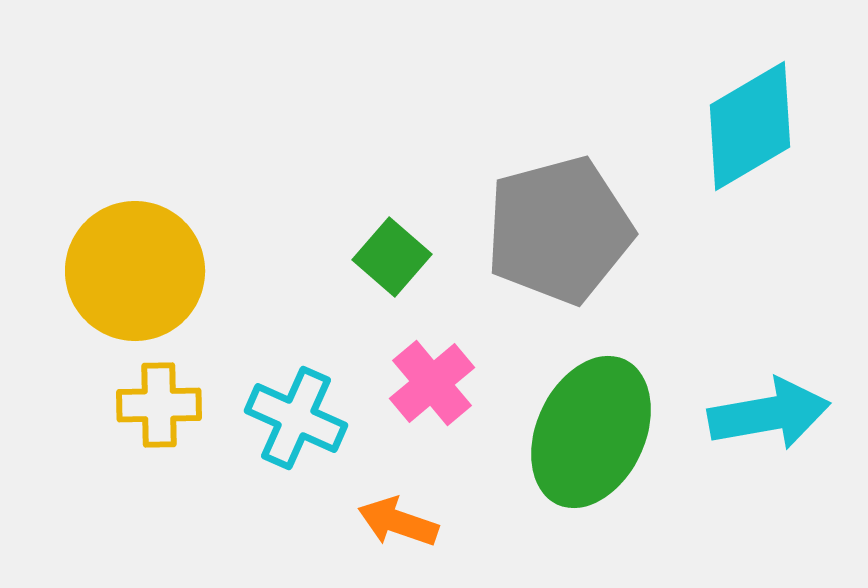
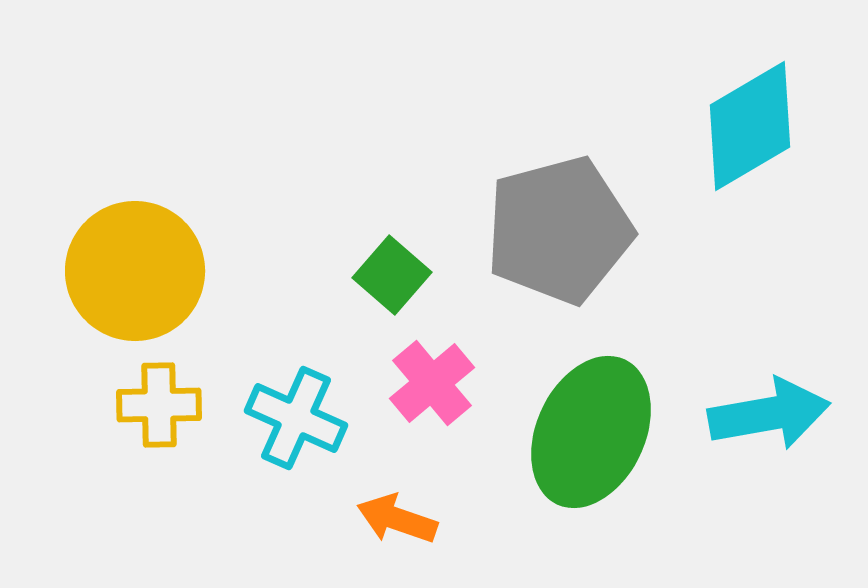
green square: moved 18 px down
orange arrow: moved 1 px left, 3 px up
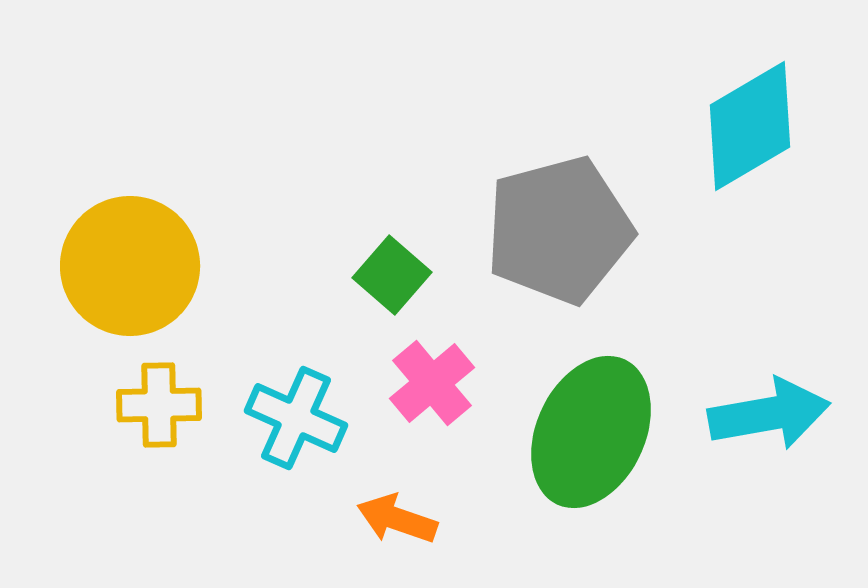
yellow circle: moved 5 px left, 5 px up
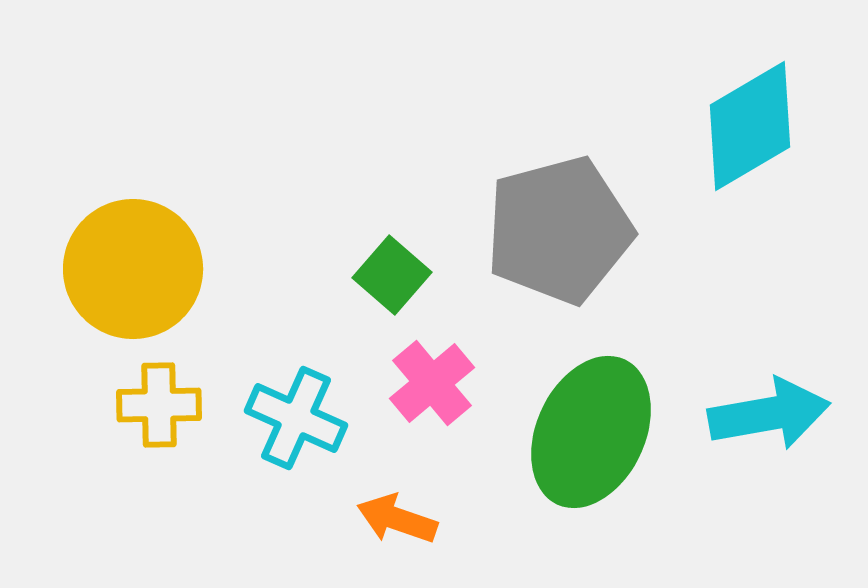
yellow circle: moved 3 px right, 3 px down
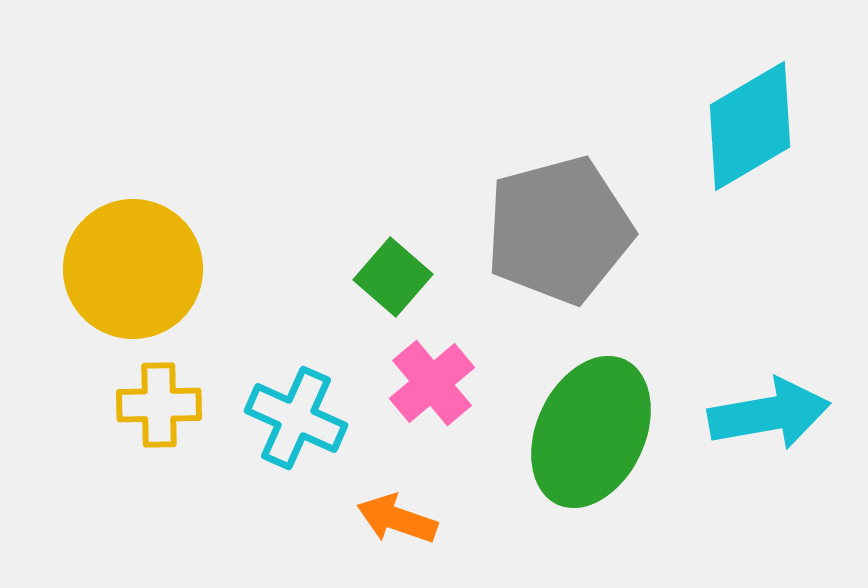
green square: moved 1 px right, 2 px down
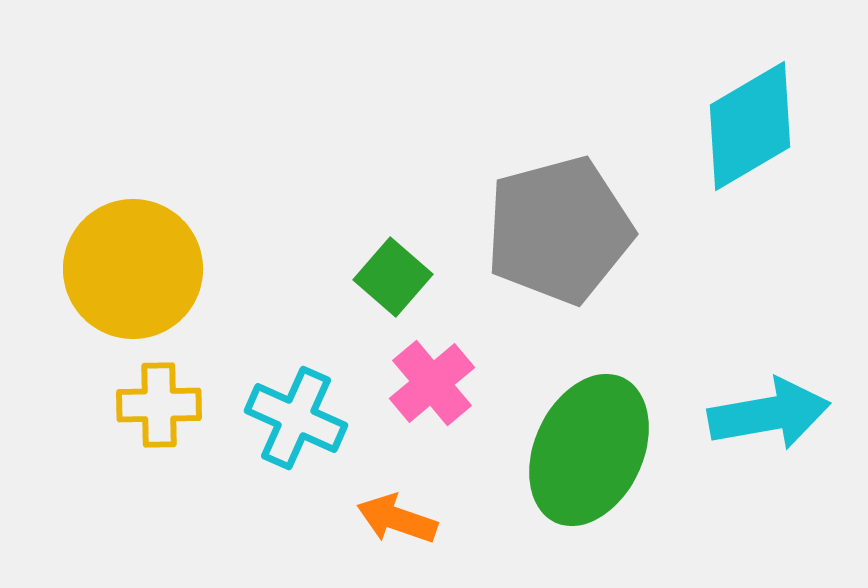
green ellipse: moved 2 px left, 18 px down
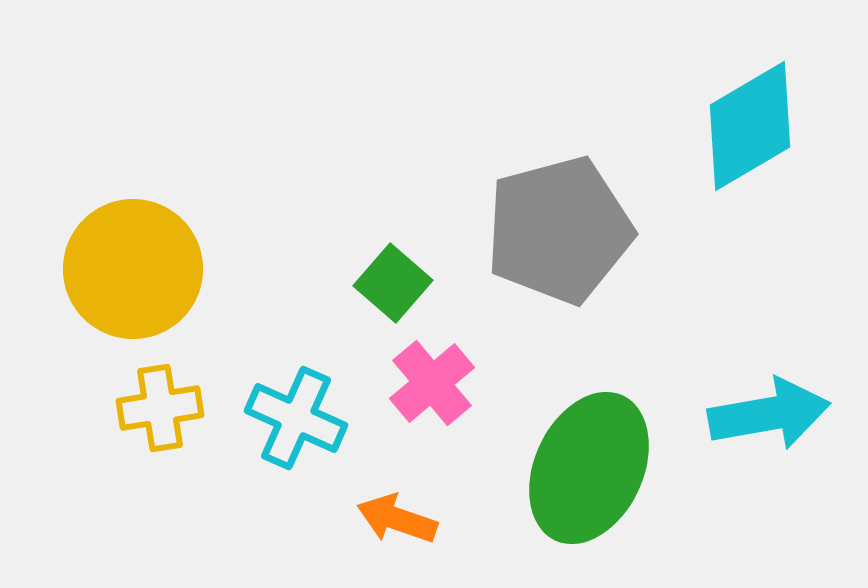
green square: moved 6 px down
yellow cross: moved 1 px right, 3 px down; rotated 8 degrees counterclockwise
green ellipse: moved 18 px down
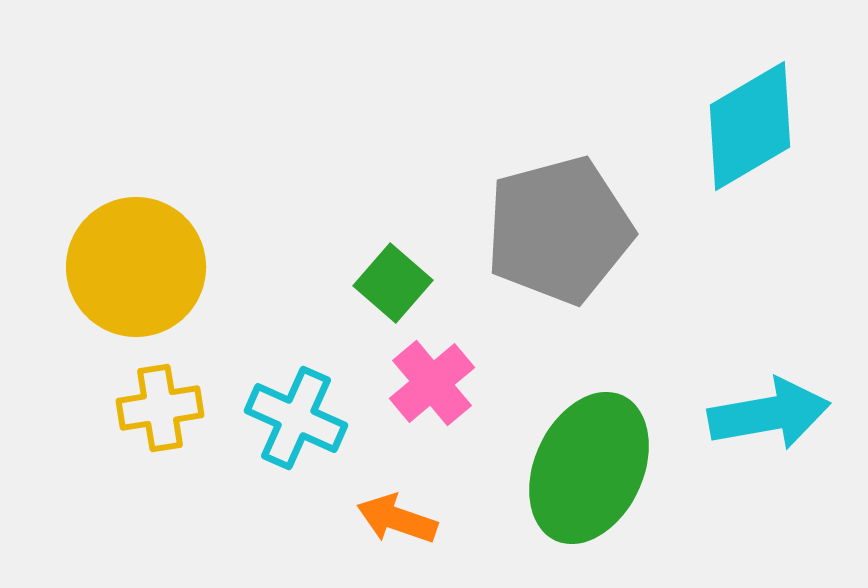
yellow circle: moved 3 px right, 2 px up
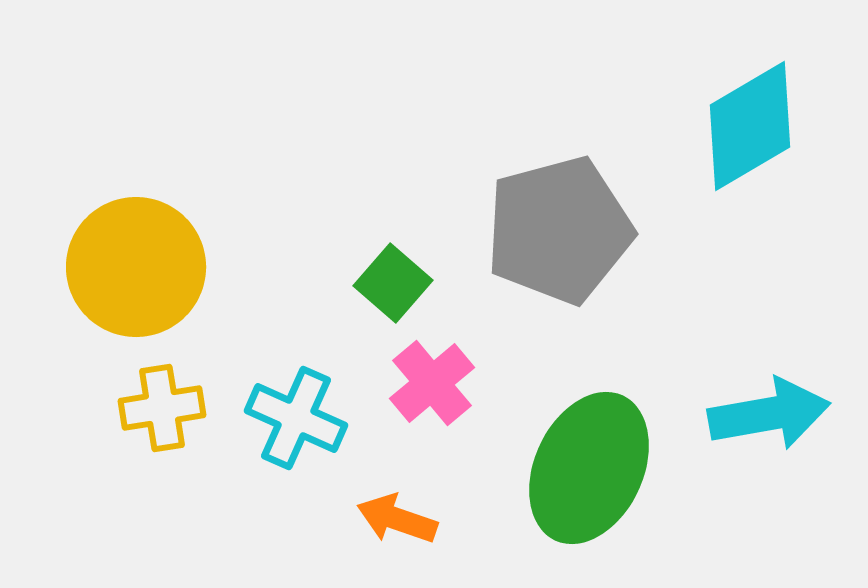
yellow cross: moved 2 px right
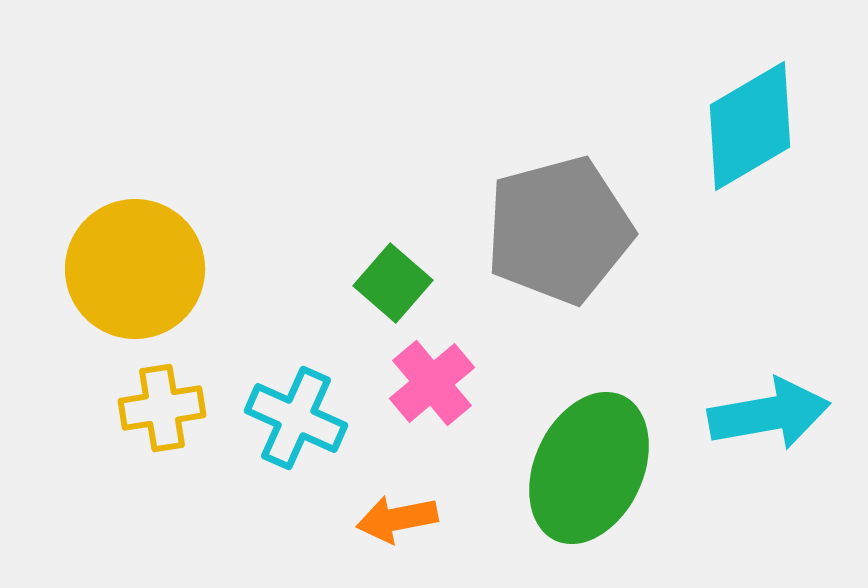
yellow circle: moved 1 px left, 2 px down
orange arrow: rotated 30 degrees counterclockwise
